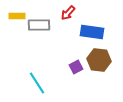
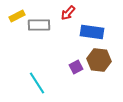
yellow rectangle: rotated 28 degrees counterclockwise
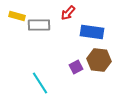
yellow rectangle: rotated 42 degrees clockwise
cyan line: moved 3 px right
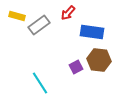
gray rectangle: rotated 35 degrees counterclockwise
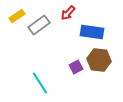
yellow rectangle: rotated 49 degrees counterclockwise
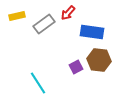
yellow rectangle: rotated 21 degrees clockwise
gray rectangle: moved 5 px right, 1 px up
cyan line: moved 2 px left
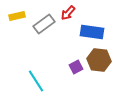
cyan line: moved 2 px left, 2 px up
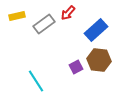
blue rectangle: moved 4 px right, 2 px up; rotated 50 degrees counterclockwise
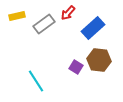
blue rectangle: moved 3 px left, 2 px up
purple square: rotated 32 degrees counterclockwise
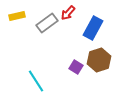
gray rectangle: moved 3 px right, 1 px up
blue rectangle: rotated 20 degrees counterclockwise
brown hexagon: rotated 25 degrees counterclockwise
